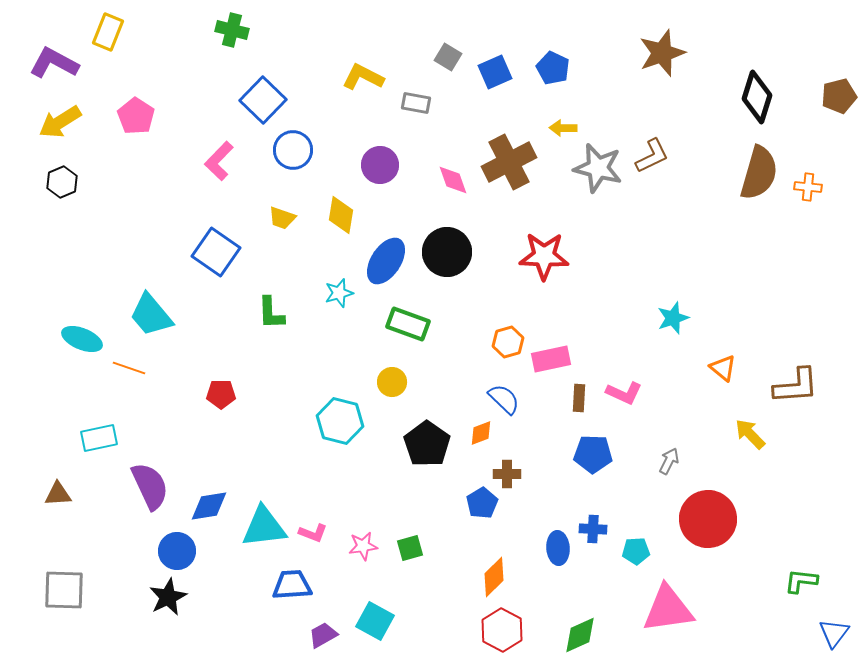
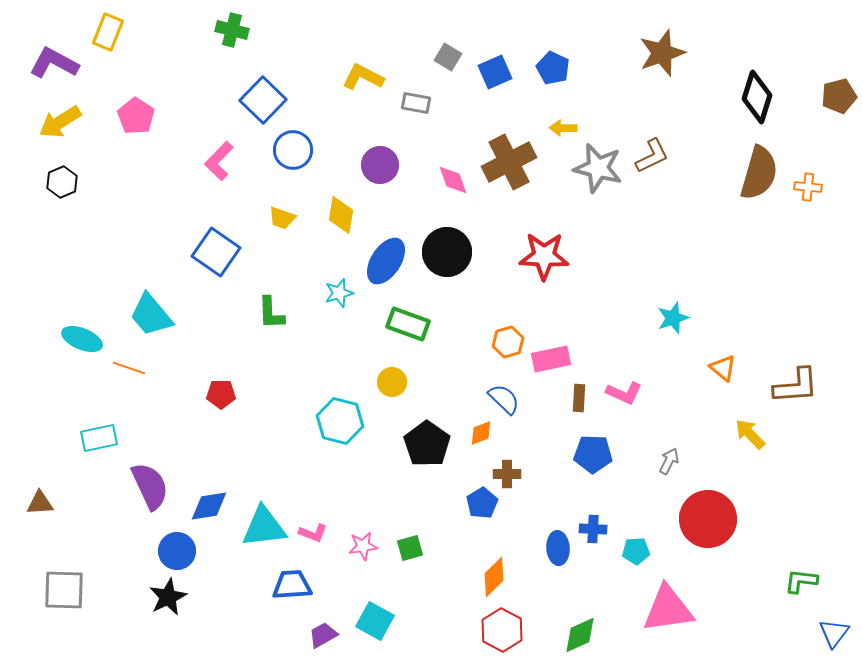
brown triangle at (58, 494): moved 18 px left, 9 px down
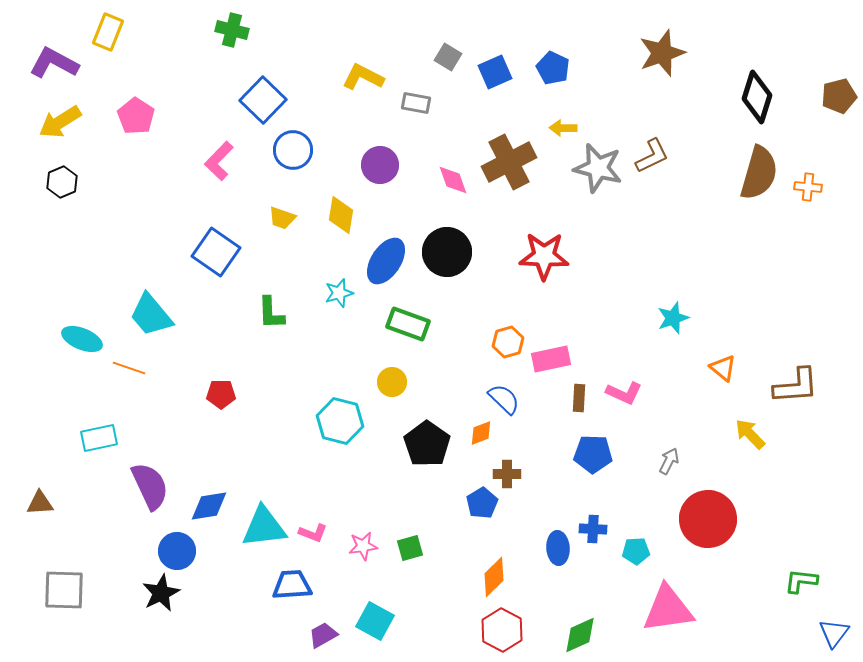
black star at (168, 597): moved 7 px left, 4 px up
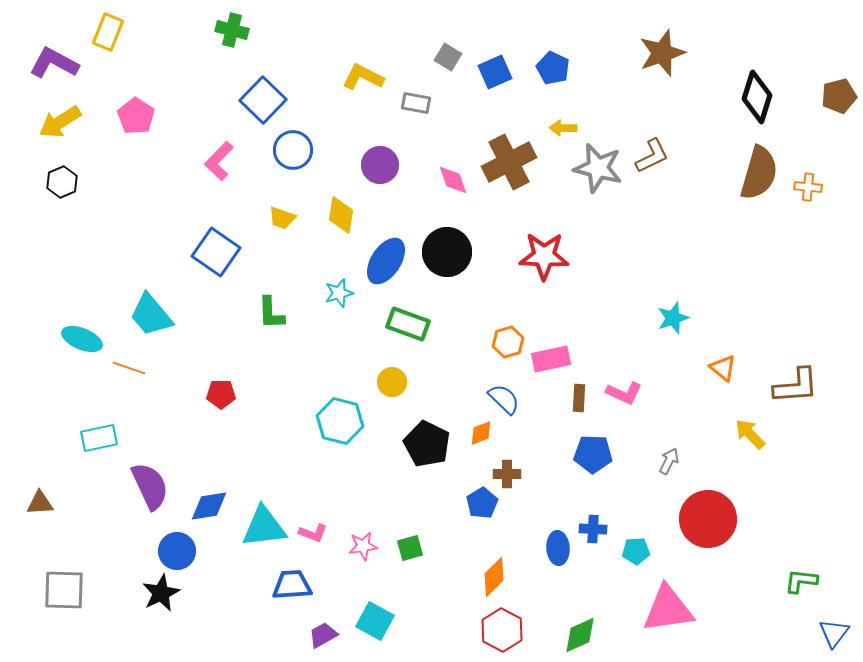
black pentagon at (427, 444): rotated 9 degrees counterclockwise
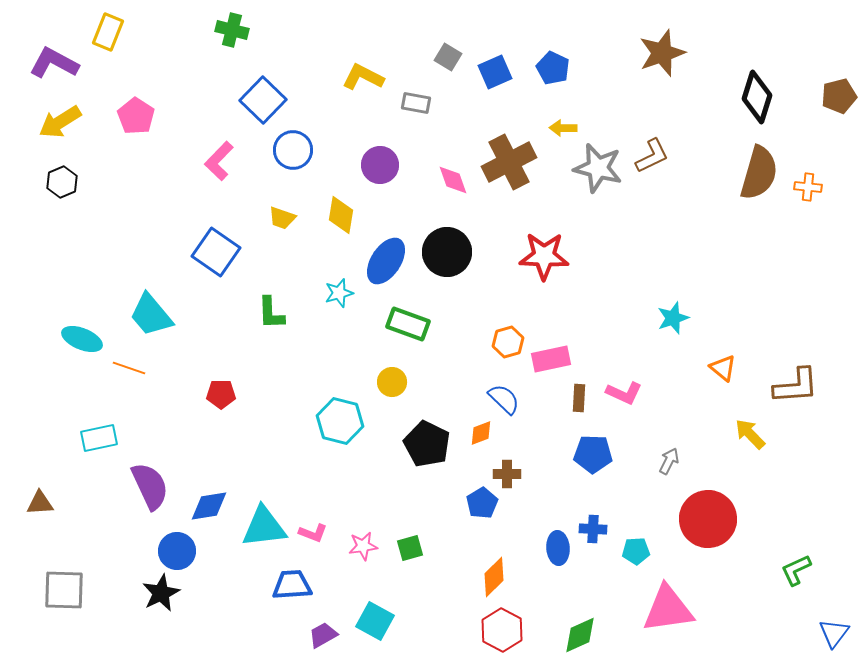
green L-shape at (801, 581): moved 5 px left, 11 px up; rotated 32 degrees counterclockwise
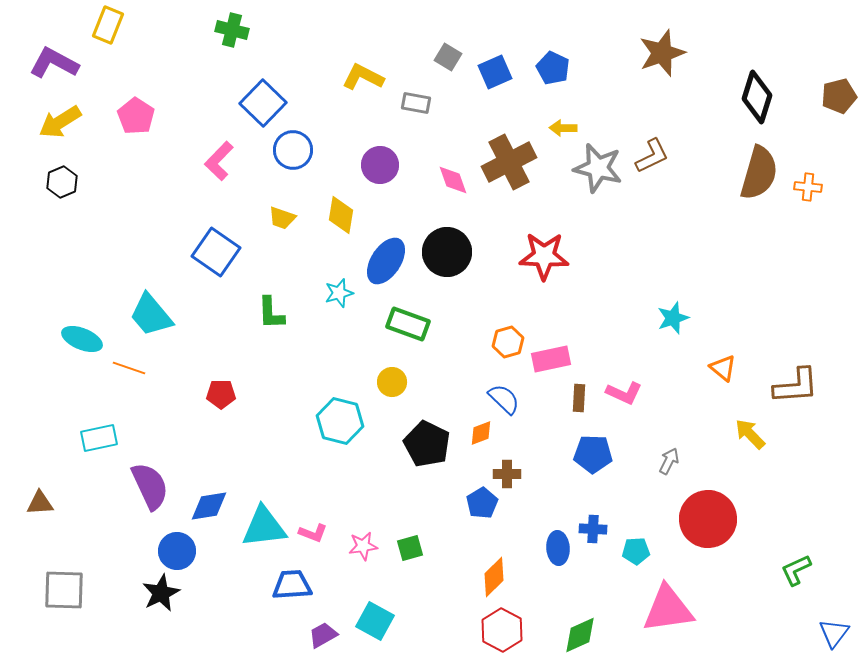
yellow rectangle at (108, 32): moved 7 px up
blue square at (263, 100): moved 3 px down
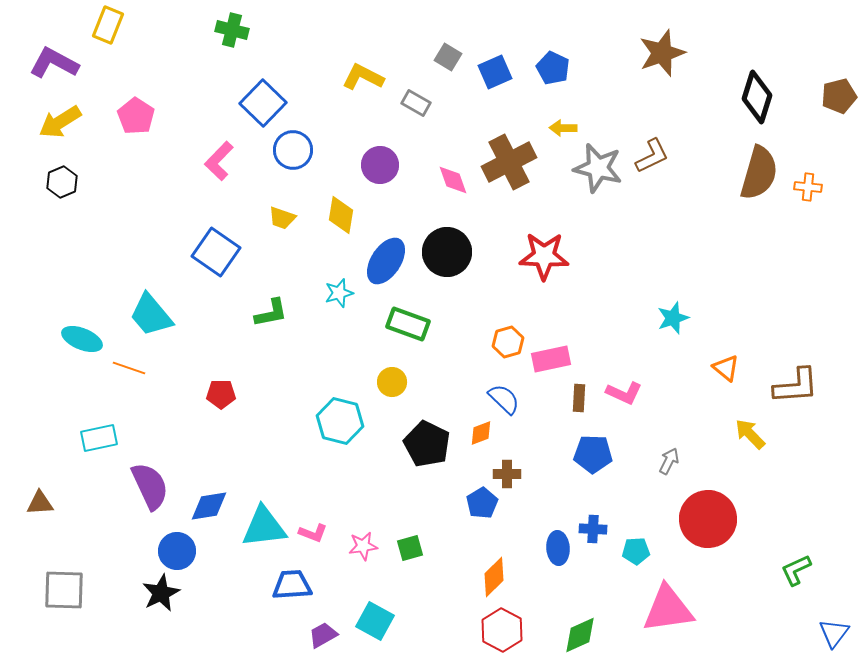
gray rectangle at (416, 103): rotated 20 degrees clockwise
green L-shape at (271, 313): rotated 99 degrees counterclockwise
orange triangle at (723, 368): moved 3 px right
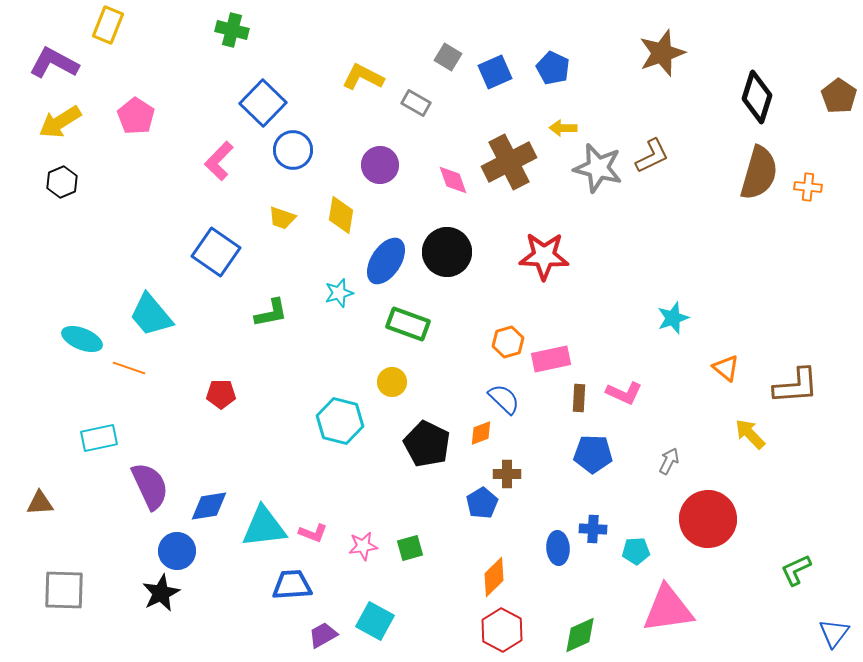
brown pentagon at (839, 96): rotated 24 degrees counterclockwise
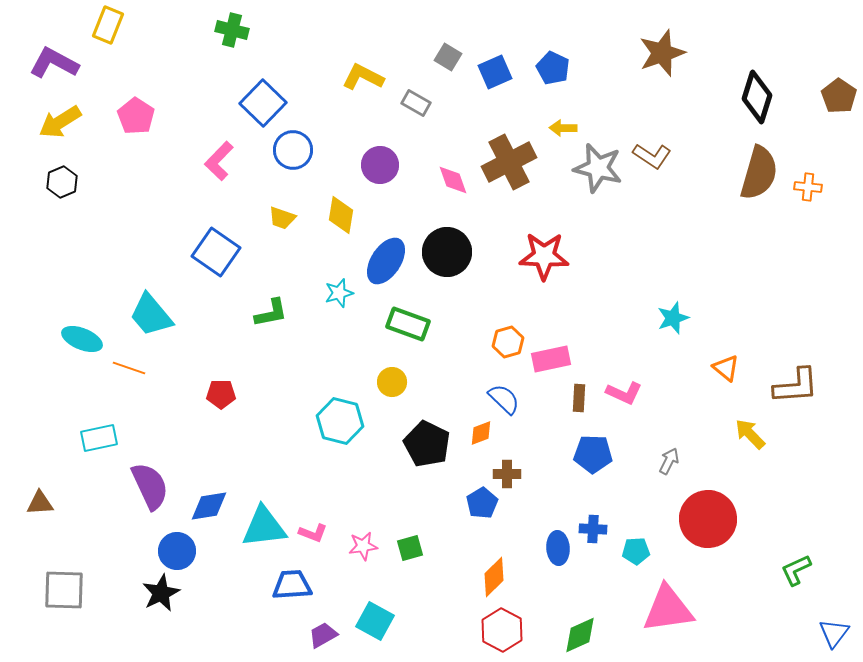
brown L-shape at (652, 156): rotated 60 degrees clockwise
